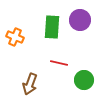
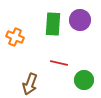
green rectangle: moved 1 px right, 3 px up
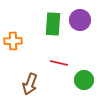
orange cross: moved 2 px left, 4 px down; rotated 24 degrees counterclockwise
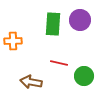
green circle: moved 4 px up
brown arrow: moved 1 px right, 2 px up; rotated 80 degrees clockwise
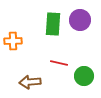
brown arrow: moved 1 px left; rotated 15 degrees counterclockwise
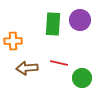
green circle: moved 2 px left, 2 px down
brown arrow: moved 3 px left, 14 px up
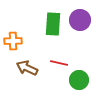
brown arrow: rotated 30 degrees clockwise
green circle: moved 3 px left, 2 px down
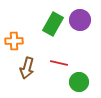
green rectangle: rotated 25 degrees clockwise
orange cross: moved 1 px right
brown arrow: rotated 100 degrees counterclockwise
green circle: moved 2 px down
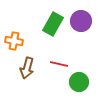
purple circle: moved 1 px right, 1 px down
orange cross: rotated 12 degrees clockwise
red line: moved 1 px down
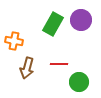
purple circle: moved 1 px up
red line: rotated 12 degrees counterclockwise
